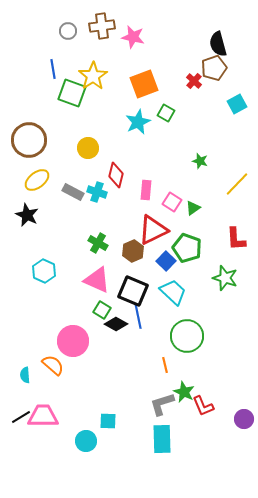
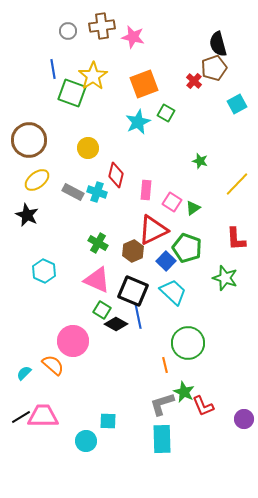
green circle at (187, 336): moved 1 px right, 7 px down
cyan semicircle at (25, 375): moved 1 px left, 2 px up; rotated 49 degrees clockwise
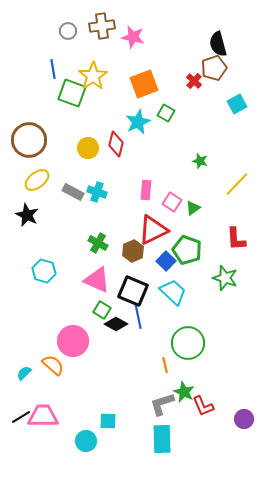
red diamond at (116, 175): moved 31 px up
green pentagon at (187, 248): moved 2 px down
cyan hexagon at (44, 271): rotated 10 degrees counterclockwise
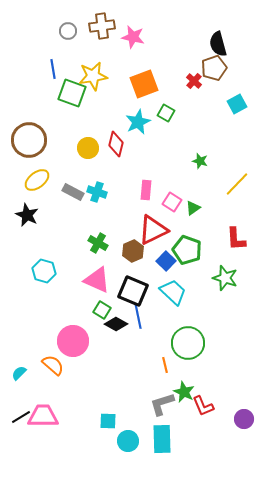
yellow star at (93, 76): rotated 24 degrees clockwise
cyan semicircle at (24, 373): moved 5 px left
cyan circle at (86, 441): moved 42 px right
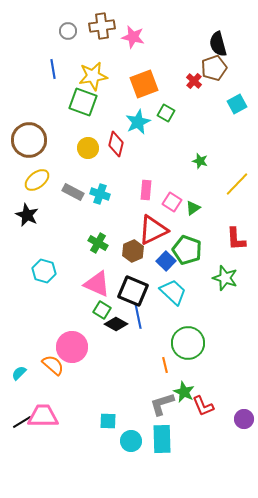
green square at (72, 93): moved 11 px right, 9 px down
cyan cross at (97, 192): moved 3 px right, 2 px down
pink triangle at (97, 280): moved 4 px down
pink circle at (73, 341): moved 1 px left, 6 px down
black line at (21, 417): moved 1 px right, 5 px down
cyan circle at (128, 441): moved 3 px right
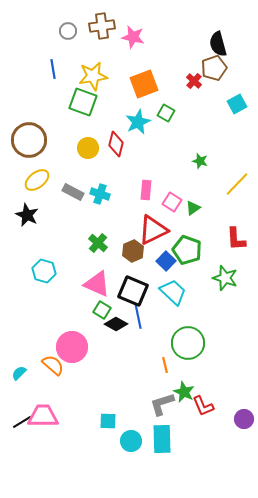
green cross at (98, 243): rotated 12 degrees clockwise
